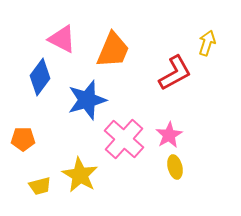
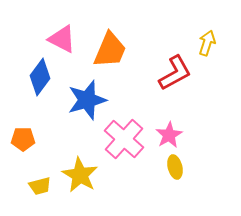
orange trapezoid: moved 3 px left
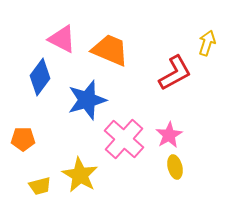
orange trapezoid: rotated 90 degrees counterclockwise
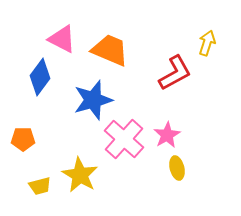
blue star: moved 6 px right
pink star: moved 2 px left
yellow ellipse: moved 2 px right, 1 px down
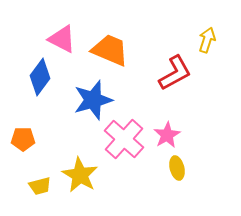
yellow arrow: moved 3 px up
